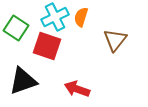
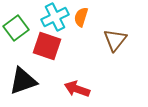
green square: rotated 20 degrees clockwise
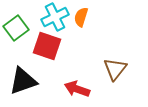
brown triangle: moved 29 px down
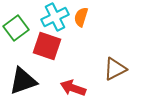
brown triangle: rotated 25 degrees clockwise
red arrow: moved 4 px left, 1 px up
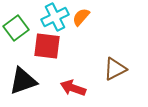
orange semicircle: rotated 24 degrees clockwise
red square: rotated 12 degrees counterclockwise
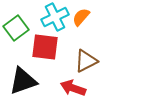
red square: moved 2 px left, 1 px down
brown triangle: moved 29 px left, 8 px up
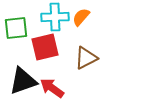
cyan cross: rotated 24 degrees clockwise
green square: rotated 30 degrees clockwise
red square: rotated 20 degrees counterclockwise
brown triangle: moved 3 px up
red arrow: moved 21 px left; rotated 15 degrees clockwise
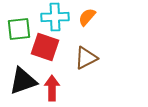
orange semicircle: moved 6 px right
green square: moved 3 px right, 1 px down
red square: rotated 32 degrees clockwise
red arrow: rotated 55 degrees clockwise
